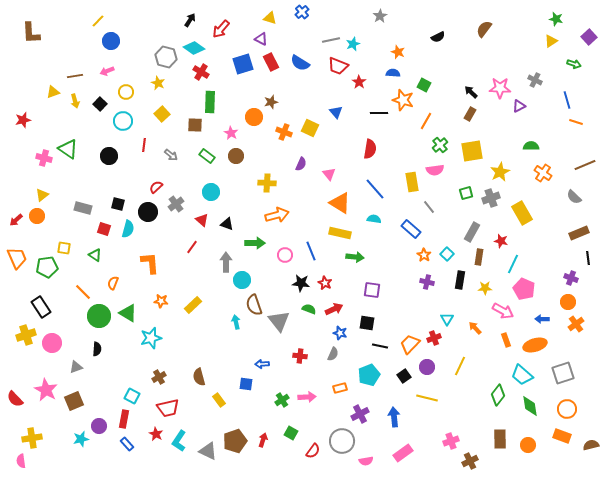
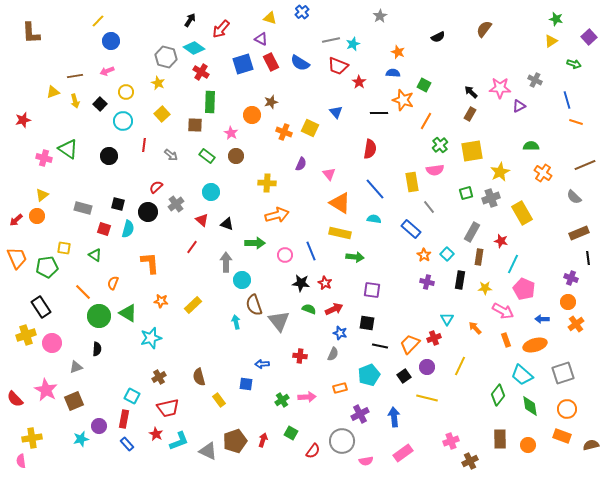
orange circle at (254, 117): moved 2 px left, 2 px up
cyan L-shape at (179, 441): rotated 145 degrees counterclockwise
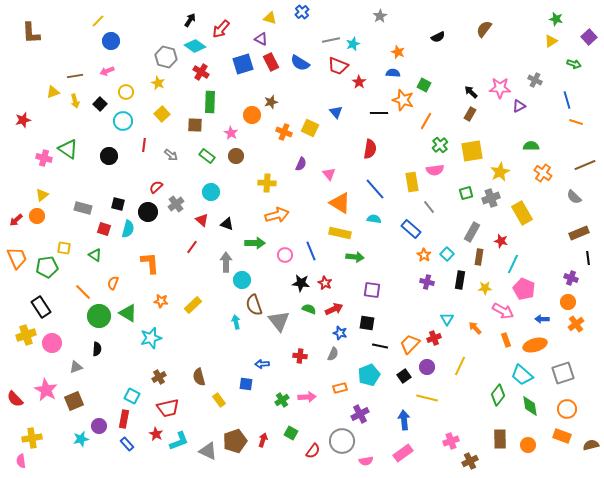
cyan diamond at (194, 48): moved 1 px right, 2 px up
blue arrow at (394, 417): moved 10 px right, 3 px down
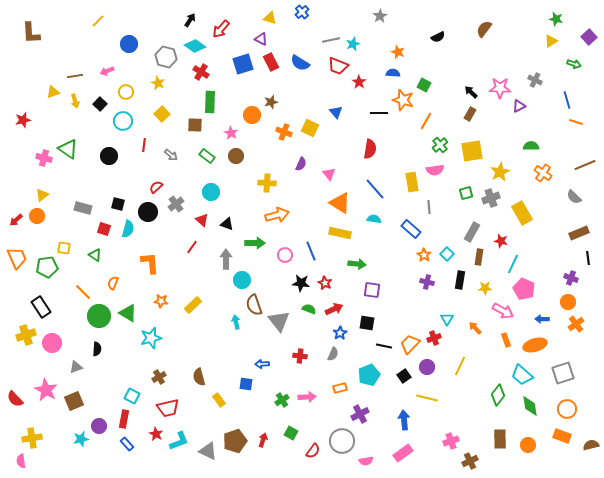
blue circle at (111, 41): moved 18 px right, 3 px down
gray line at (429, 207): rotated 32 degrees clockwise
green arrow at (355, 257): moved 2 px right, 7 px down
gray arrow at (226, 262): moved 3 px up
blue star at (340, 333): rotated 24 degrees clockwise
black line at (380, 346): moved 4 px right
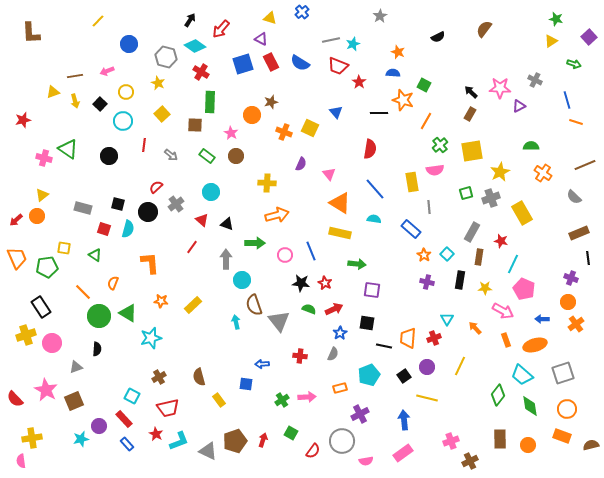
orange trapezoid at (410, 344): moved 2 px left, 6 px up; rotated 40 degrees counterclockwise
red rectangle at (124, 419): rotated 54 degrees counterclockwise
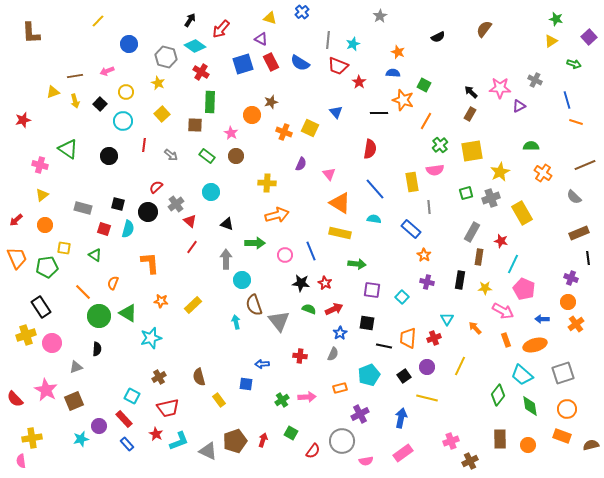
gray line at (331, 40): moved 3 px left; rotated 72 degrees counterclockwise
pink cross at (44, 158): moved 4 px left, 7 px down
orange circle at (37, 216): moved 8 px right, 9 px down
red triangle at (202, 220): moved 12 px left, 1 px down
cyan square at (447, 254): moved 45 px left, 43 px down
blue arrow at (404, 420): moved 3 px left, 2 px up; rotated 18 degrees clockwise
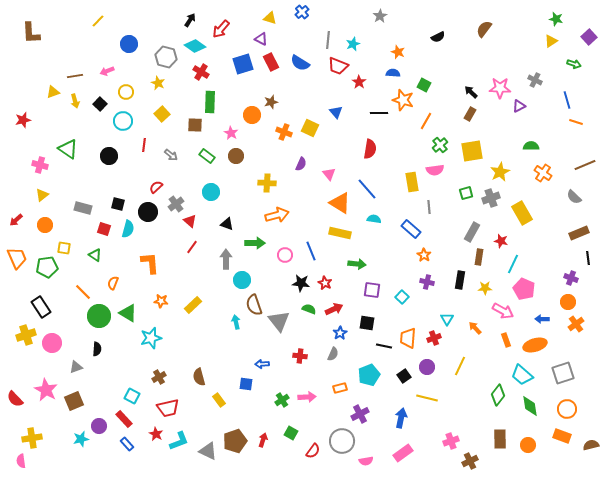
blue line at (375, 189): moved 8 px left
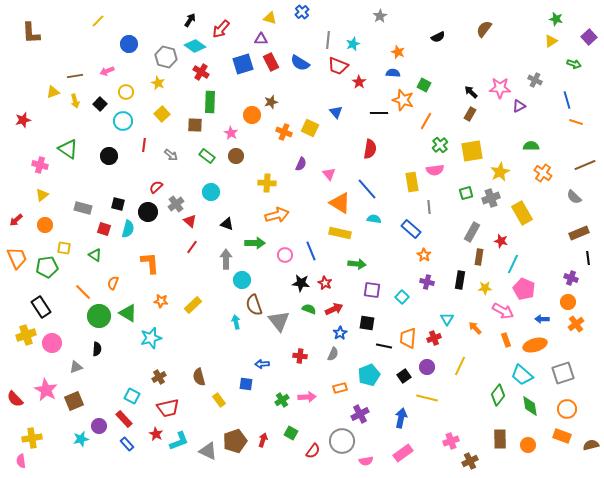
purple triangle at (261, 39): rotated 24 degrees counterclockwise
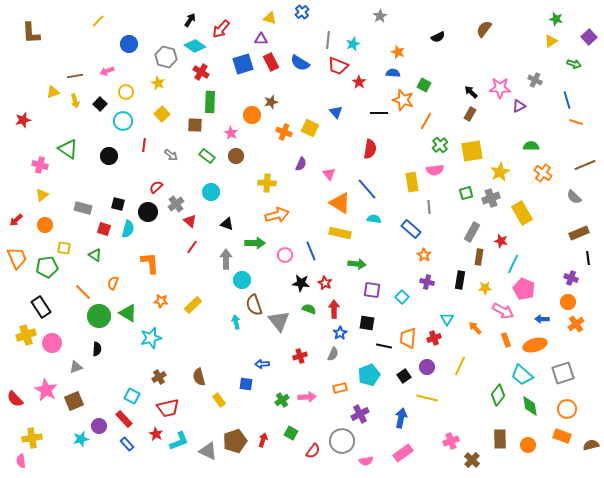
red arrow at (334, 309): rotated 66 degrees counterclockwise
red cross at (300, 356): rotated 24 degrees counterclockwise
brown cross at (470, 461): moved 2 px right, 1 px up; rotated 21 degrees counterclockwise
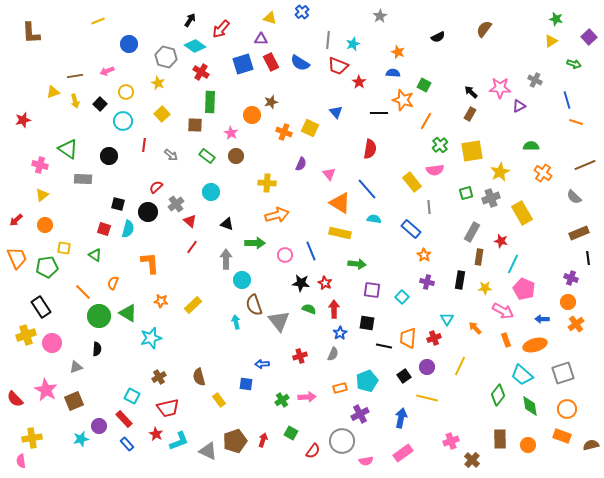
yellow line at (98, 21): rotated 24 degrees clockwise
yellow rectangle at (412, 182): rotated 30 degrees counterclockwise
gray rectangle at (83, 208): moved 29 px up; rotated 12 degrees counterclockwise
cyan pentagon at (369, 375): moved 2 px left, 6 px down
